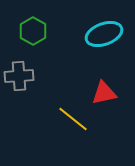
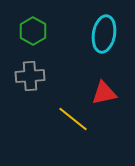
cyan ellipse: rotated 60 degrees counterclockwise
gray cross: moved 11 px right
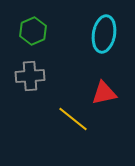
green hexagon: rotated 8 degrees clockwise
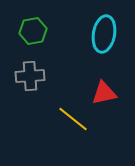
green hexagon: rotated 12 degrees clockwise
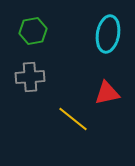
cyan ellipse: moved 4 px right
gray cross: moved 1 px down
red triangle: moved 3 px right
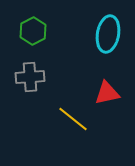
green hexagon: rotated 16 degrees counterclockwise
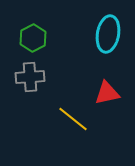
green hexagon: moved 7 px down
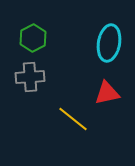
cyan ellipse: moved 1 px right, 9 px down
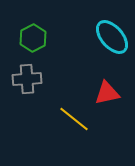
cyan ellipse: moved 3 px right, 6 px up; rotated 51 degrees counterclockwise
gray cross: moved 3 px left, 2 px down
yellow line: moved 1 px right
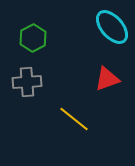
cyan ellipse: moved 10 px up
gray cross: moved 3 px down
red triangle: moved 14 px up; rotated 8 degrees counterclockwise
